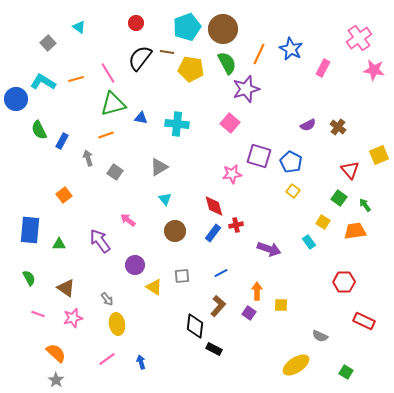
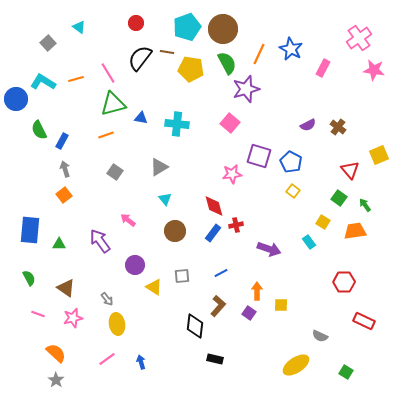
gray arrow at (88, 158): moved 23 px left, 11 px down
black rectangle at (214, 349): moved 1 px right, 10 px down; rotated 14 degrees counterclockwise
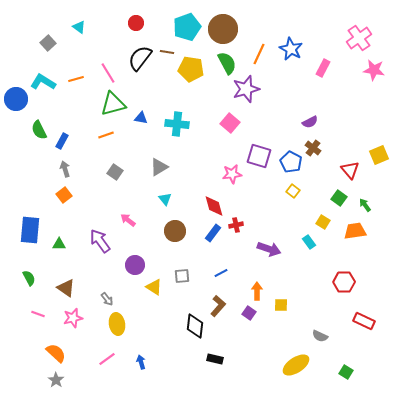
purple semicircle at (308, 125): moved 2 px right, 3 px up
brown cross at (338, 127): moved 25 px left, 21 px down
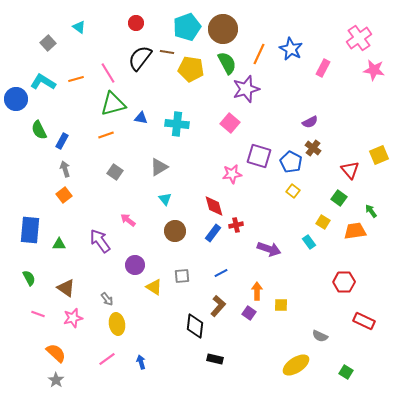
green arrow at (365, 205): moved 6 px right, 6 px down
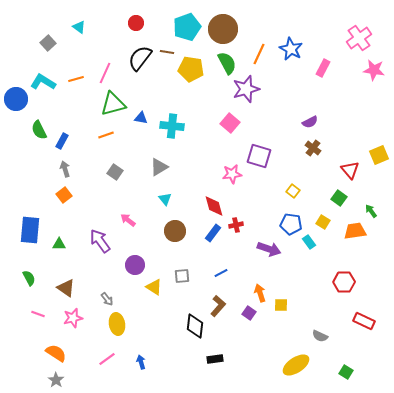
pink line at (108, 73): moved 3 px left; rotated 55 degrees clockwise
cyan cross at (177, 124): moved 5 px left, 2 px down
blue pentagon at (291, 162): moved 62 px down; rotated 20 degrees counterclockwise
orange arrow at (257, 291): moved 3 px right, 2 px down; rotated 18 degrees counterclockwise
orange semicircle at (56, 353): rotated 10 degrees counterclockwise
black rectangle at (215, 359): rotated 21 degrees counterclockwise
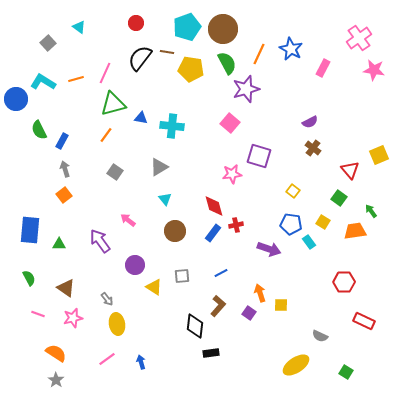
orange line at (106, 135): rotated 35 degrees counterclockwise
black rectangle at (215, 359): moved 4 px left, 6 px up
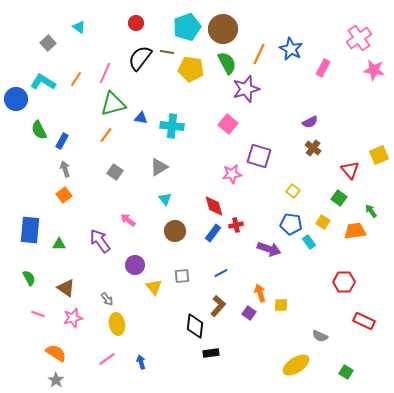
orange line at (76, 79): rotated 42 degrees counterclockwise
pink square at (230, 123): moved 2 px left, 1 px down
yellow triangle at (154, 287): rotated 18 degrees clockwise
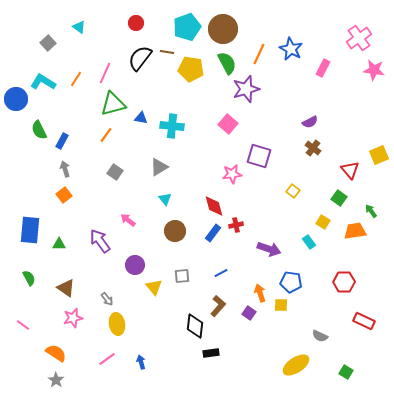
blue pentagon at (291, 224): moved 58 px down
pink line at (38, 314): moved 15 px left, 11 px down; rotated 16 degrees clockwise
